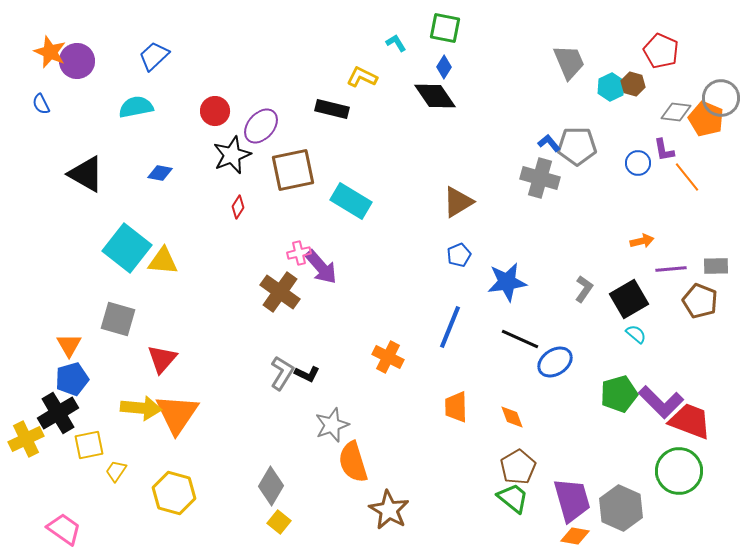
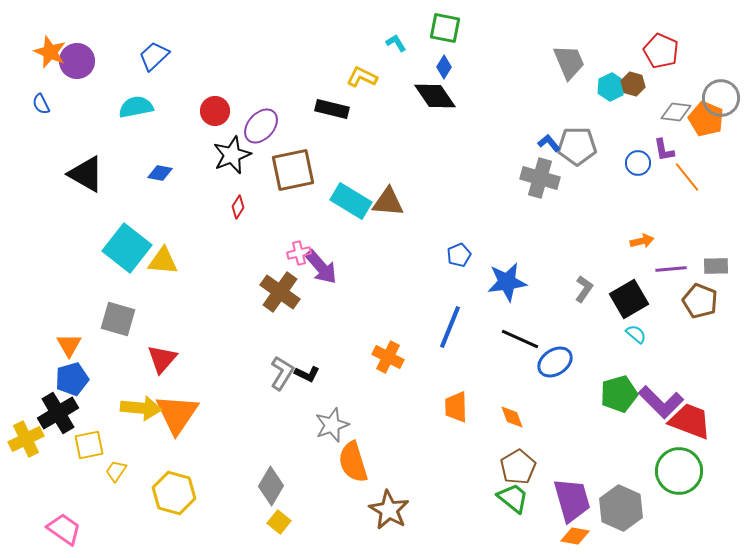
brown triangle at (458, 202): moved 70 px left; rotated 36 degrees clockwise
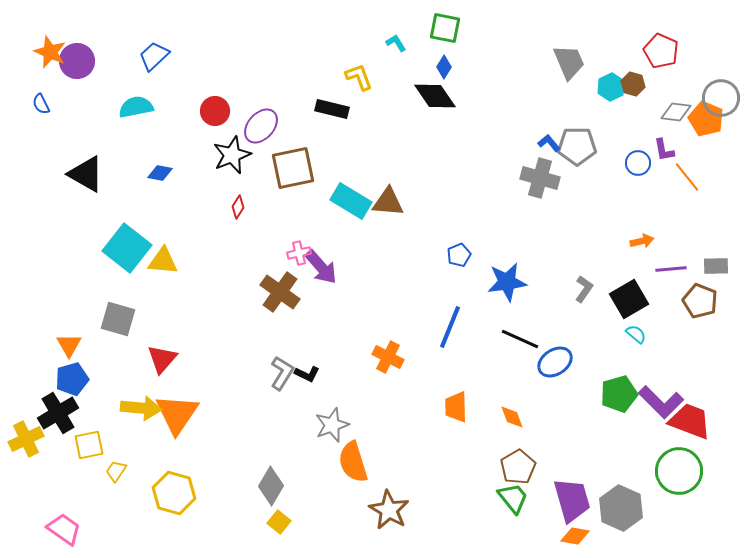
yellow L-shape at (362, 77): moved 3 px left; rotated 44 degrees clockwise
brown square at (293, 170): moved 2 px up
green trapezoid at (513, 498): rotated 12 degrees clockwise
